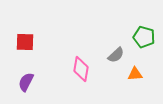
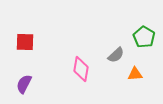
green pentagon: rotated 15 degrees clockwise
purple semicircle: moved 2 px left, 2 px down
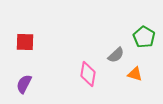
pink diamond: moved 7 px right, 5 px down
orange triangle: rotated 21 degrees clockwise
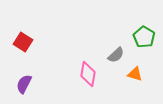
red square: moved 2 px left; rotated 30 degrees clockwise
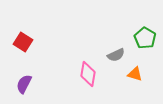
green pentagon: moved 1 px right, 1 px down
gray semicircle: rotated 18 degrees clockwise
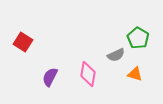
green pentagon: moved 7 px left
purple semicircle: moved 26 px right, 7 px up
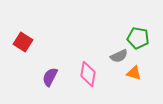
green pentagon: rotated 20 degrees counterclockwise
gray semicircle: moved 3 px right, 1 px down
orange triangle: moved 1 px left, 1 px up
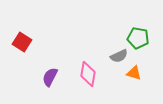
red square: moved 1 px left
